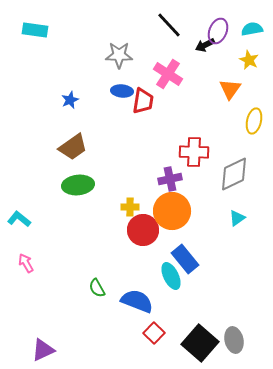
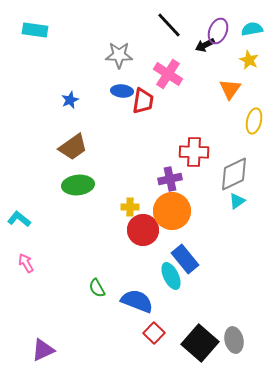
cyan triangle: moved 17 px up
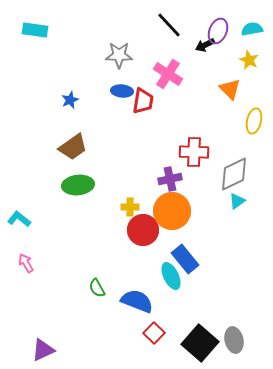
orange triangle: rotated 20 degrees counterclockwise
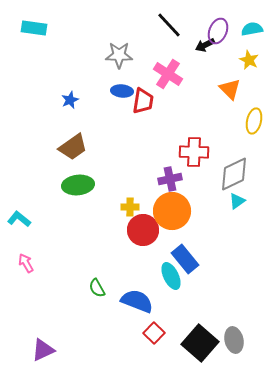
cyan rectangle: moved 1 px left, 2 px up
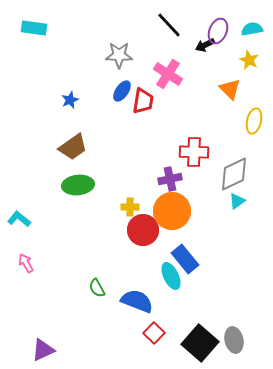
blue ellipse: rotated 60 degrees counterclockwise
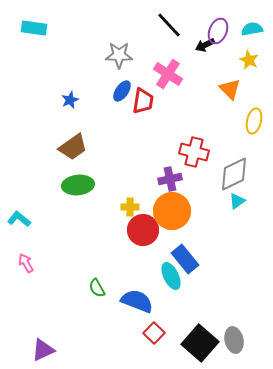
red cross: rotated 12 degrees clockwise
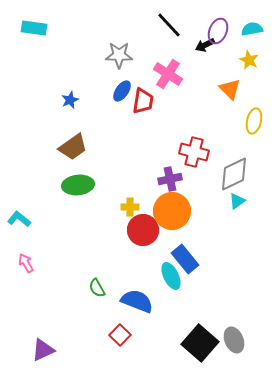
red square: moved 34 px left, 2 px down
gray ellipse: rotated 10 degrees counterclockwise
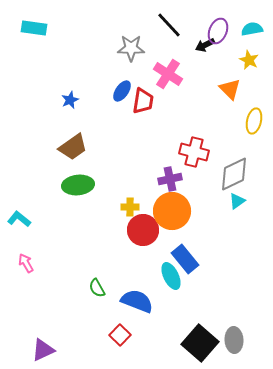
gray star: moved 12 px right, 7 px up
gray ellipse: rotated 20 degrees clockwise
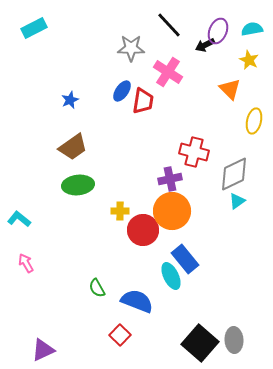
cyan rectangle: rotated 35 degrees counterclockwise
pink cross: moved 2 px up
yellow cross: moved 10 px left, 4 px down
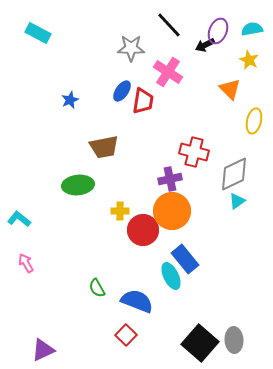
cyan rectangle: moved 4 px right, 5 px down; rotated 55 degrees clockwise
brown trapezoid: moved 31 px right; rotated 24 degrees clockwise
red square: moved 6 px right
